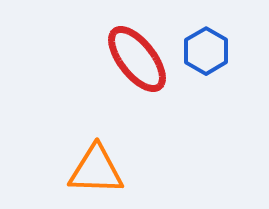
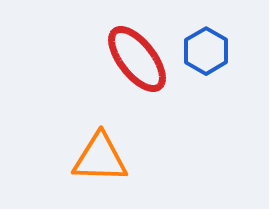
orange triangle: moved 4 px right, 12 px up
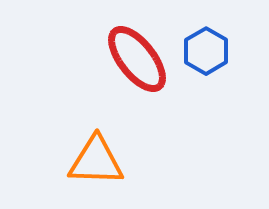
orange triangle: moved 4 px left, 3 px down
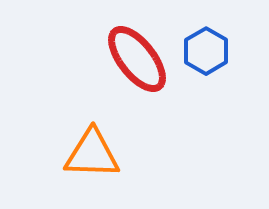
orange triangle: moved 4 px left, 7 px up
